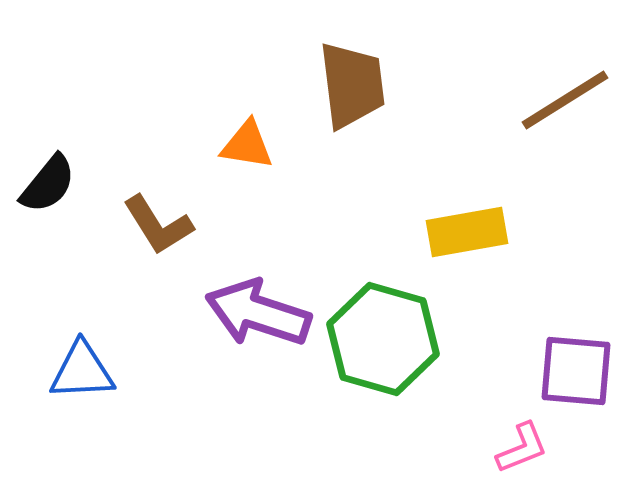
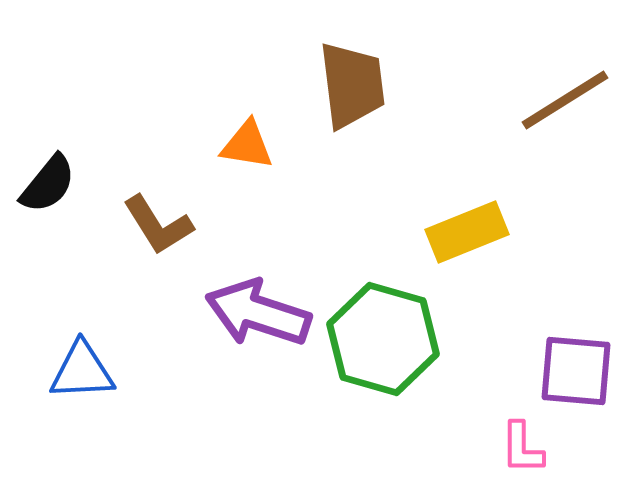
yellow rectangle: rotated 12 degrees counterclockwise
pink L-shape: rotated 112 degrees clockwise
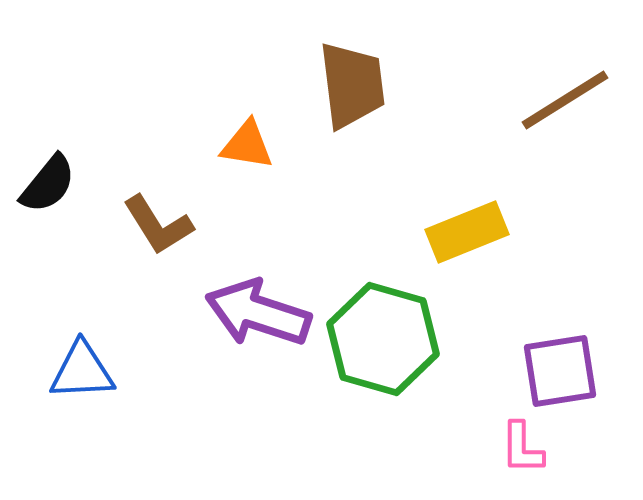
purple square: moved 16 px left; rotated 14 degrees counterclockwise
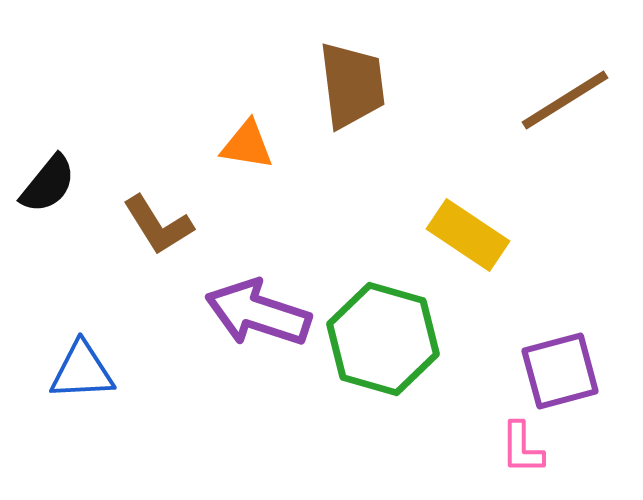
yellow rectangle: moved 1 px right, 3 px down; rotated 56 degrees clockwise
purple square: rotated 6 degrees counterclockwise
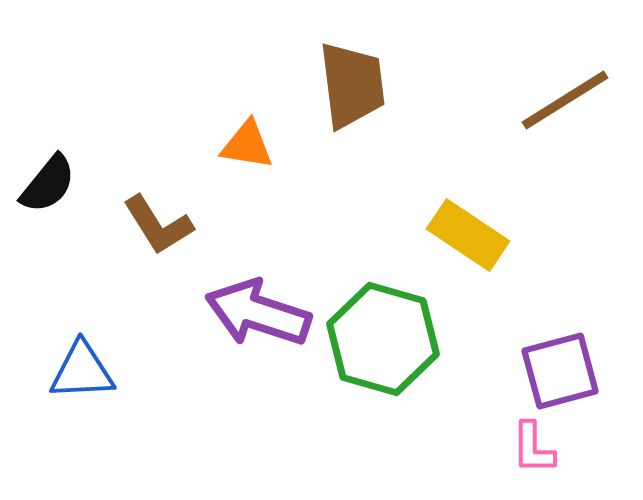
pink L-shape: moved 11 px right
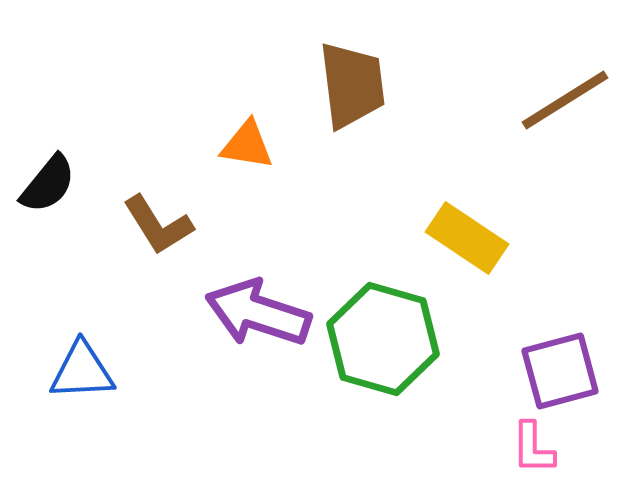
yellow rectangle: moved 1 px left, 3 px down
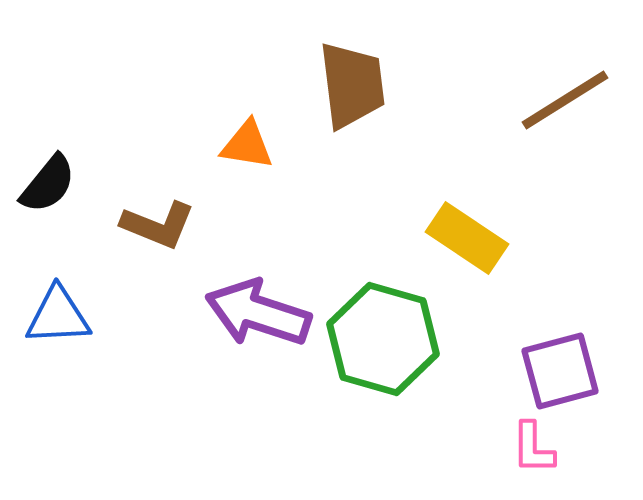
brown L-shape: rotated 36 degrees counterclockwise
blue triangle: moved 24 px left, 55 px up
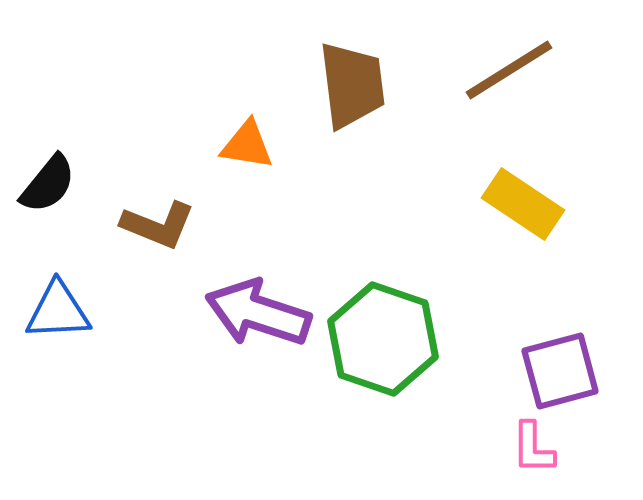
brown line: moved 56 px left, 30 px up
yellow rectangle: moved 56 px right, 34 px up
blue triangle: moved 5 px up
green hexagon: rotated 3 degrees clockwise
